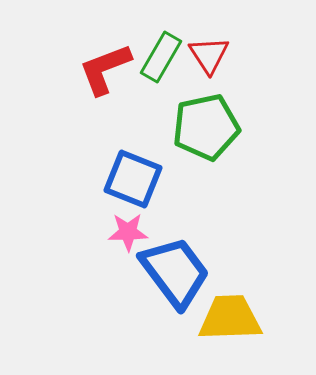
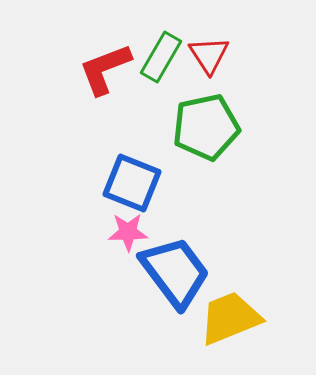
blue square: moved 1 px left, 4 px down
yellow trapezoid: rotated 20 degrees counterclockwise
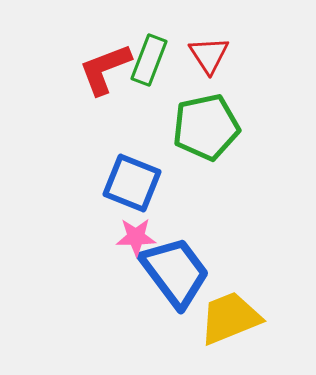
green rectangle: moved 12 px left, 3 px down; rotated 9 degrees counterclockwise
pink star: moved 8 px right, 5 px down
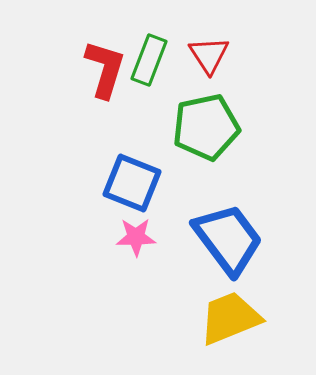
red L-shape: rotated 128 degrees clockwise
blue trapezoid: moved 53 px right, 33 px up
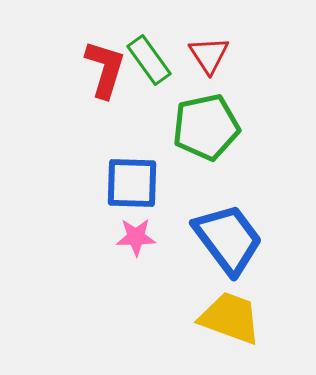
green rectangle: rotated 57 degrees counterclockwise
blue square: rotated 20 degrees counterclockwise
yellow trapezoid: rotated 42 degrees clockwise
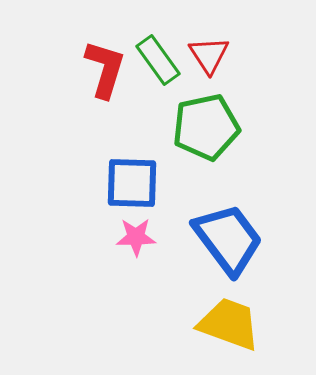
green rectangle: moved 9 px right
yellow trapezoid: moved 1 px left, 6 px down
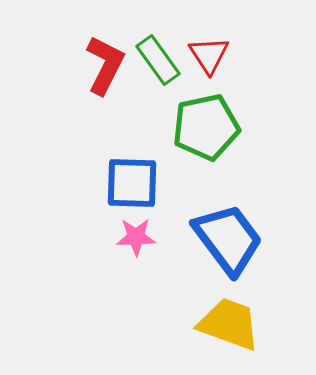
red L-shape: moved 4 px up; rotated 10 degrees clockwise
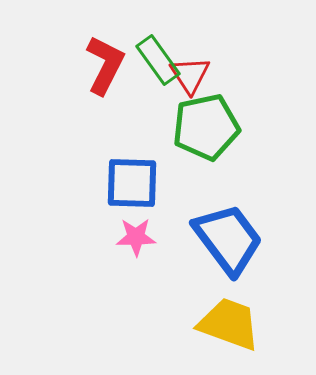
red triangle: moved 19 px left, 20 px down
